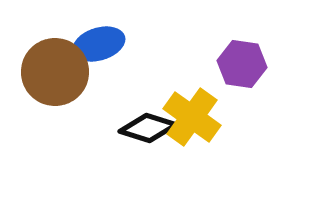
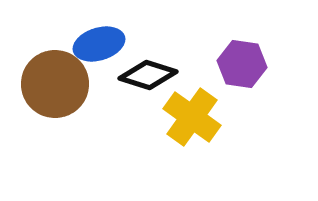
brown circle: moved 12 px down
black diamond: moved 53 px up
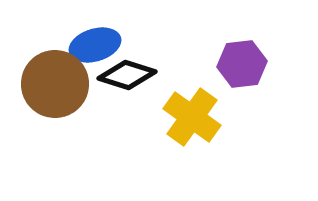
blue ellipse: moved 4 px left, 1 px down
purple hexagon: rotated 15 degrees counterclockwise
black diamond: moved 21 px left
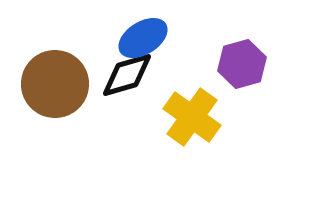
blue ellipse: moved 48 px right, 7 px up; rotated 15 degrees counterclockwise
purple hexagon: rotated 9 degrees counterclockwise
black diamond: rotated 34 degrees counterclockwise
